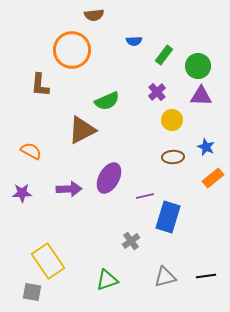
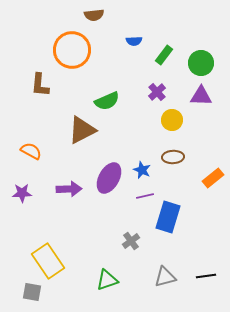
green circle: moved 3 px right, 3 px up
blue star: moved 64 px left, 23 px down
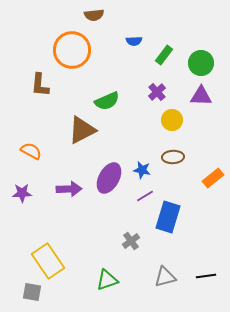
blue star: rotated 12 degrees counterclockwise
purple line: rotated 18 degrees counterclockwise
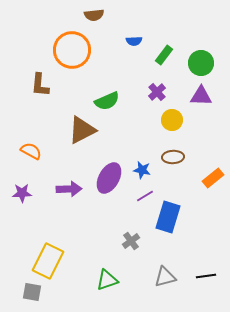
yellow rectangle: rotated 60 degrees clockwise
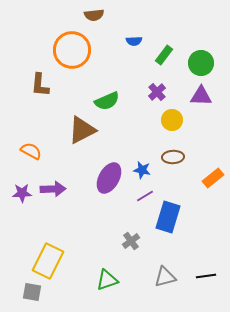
purple arrow: moved 16 px left
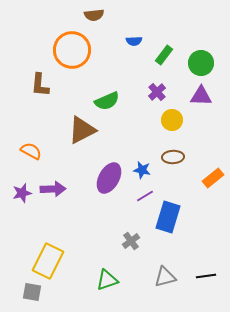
purple star: rotated 12 degrees counterclockwise
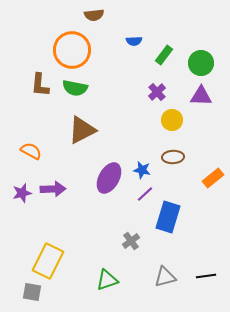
green semicircle: moved 32 px left, 13 px up; rotated 35 degrees clockwise
purple line: moved 2 px up; rotated 12 degrees counterclockwise
